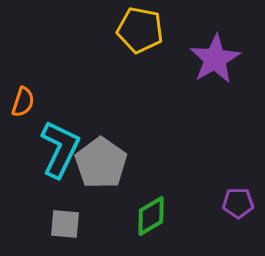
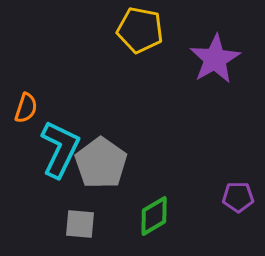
orange semicircle: moved 3 px right, 6 px down
purple pentagon: moved 6 px up
green diamond: moved 3 px right
gray square: moved 15 px right
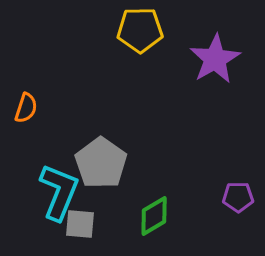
yellow pentagon: rotated 12 degrees counterclockwise
cyan L-shape: moved 1 px left, 43 px down; rotated 4 degrees counterclockwise
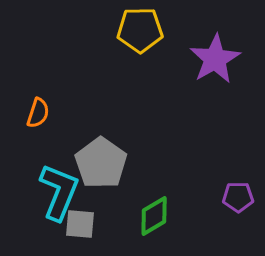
orange semicircle: moved 12 px right, 5 px down
